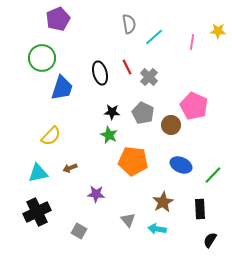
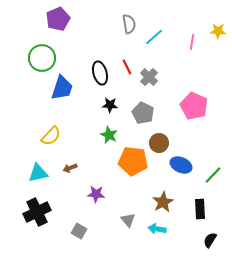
black star: moved 2 px left, 7 px up
brown circle: moved 12 px left, 18 px down
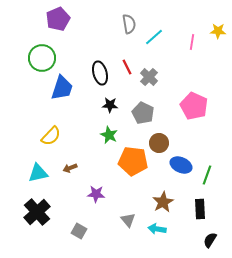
green line: moved 6 px left; rotated 24 degrees counterclockwise
black cross: rotated 16 degrees counterclockwise
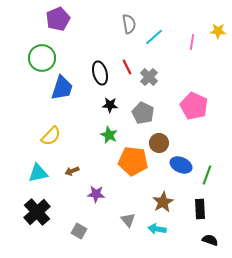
brown arrow: moved 2 px right, 3 px down
black semicircle: rotated 77 degrees clockwise
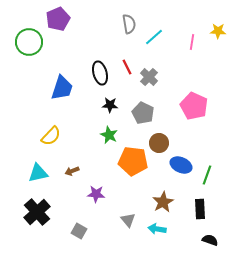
green circle: moved 13 px left, 16 px up
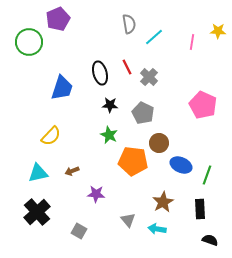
pink pentagon: moved 9 px right, 1 px up
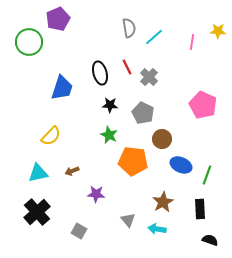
gray semicircle: moved 4 px down
brown circle: moved 3 px right, 4 px up
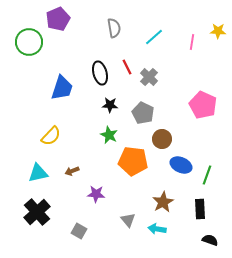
gray semicircle: moved 15 px left
